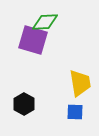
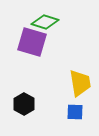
green diamond: rotated 20 degrees clockwise
purple square: moved 1 px left, 2 px down
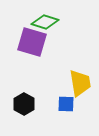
blue square: moved 9 px left, 8 px up
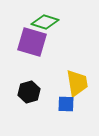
yellow trapezoid: moved 3 px left
black hexagon: moved 5 px right, 12 px up; rotated 15 degrees clockwise
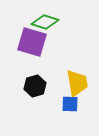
black hexagon: moved 6 px right, 6 px up
blue square: moved 4 px right
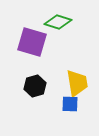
green diamond: moved 13 px right
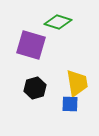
purple square: moved 1 px left, 3 px down
black hexagon: moved 2 px down
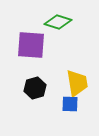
purple square: rotated 12 degrees counterclockwise
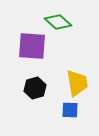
green diamond: rotated 24 degrees clockwise
purple square: moved 1 px right, 1 px down
blue square: moved 6 px down
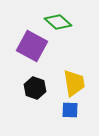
purple square: rotated 24 degrees clockwise
yellow trapezoid: moved 3 px left
black hexagon: rotated 25 degrees counterclockwise
